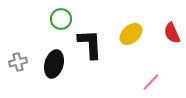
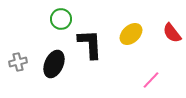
red semicircle: rotated 15 degrees counterclockwise
black ellipse: rotated 8 degrees clockwise
pink line: moved 2 px up
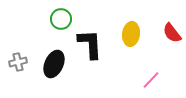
yellow ellipse: rotated 40 degrees counterclockwise
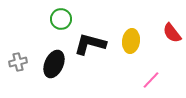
yellow ellipse: moved 7 px down
black L-shape: rotated 72 degrees counterclockwise
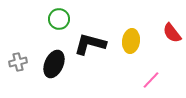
green circle: moved 2 px left
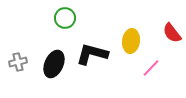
green circle: moved 6 px right, 1 px up
black L-shape: moved 2 px right, 10 px down
pink line: moved 12 px up
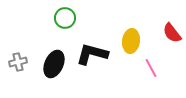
pink line: rotated 72 degrees counterclockwise
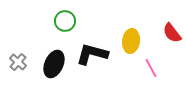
green circle: moved 3 px down
gray cross: rotated 36 degrees counterclockwise
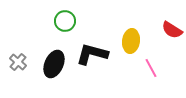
red semicircle: moved 3 px up; rotated 20 degrees counterclockwise
